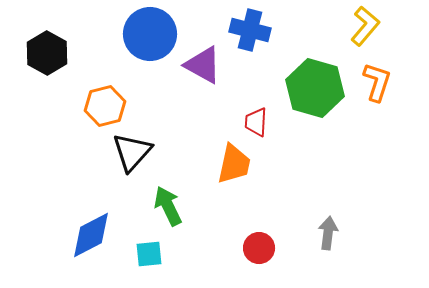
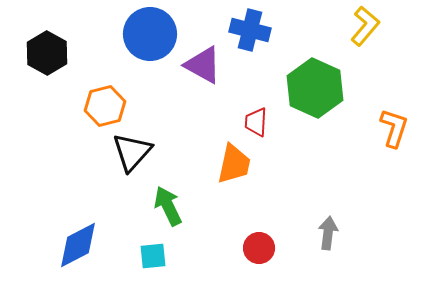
orange L-shape: moved 17 px right, 46 px down
green hexagon: rotated 8 degrees clockwise
blue diamond: moved 13 px left, 10 px down
cyan square: moved 4 px right, 2 px down
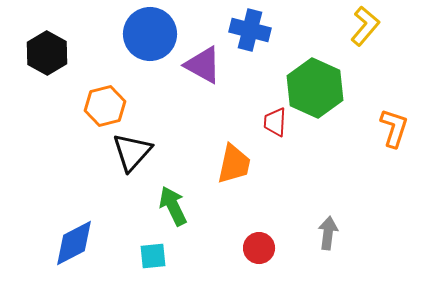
red trapezoid: moved 19 px right
green arrow: moved 5 px right
blue diamond: moved 4 px left, 2 px up
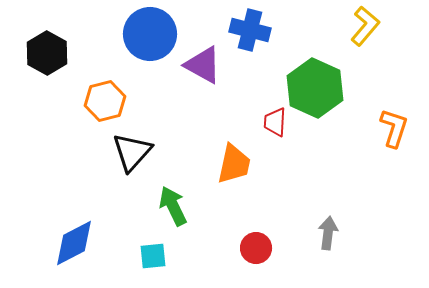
orange hexagon: moved 5 px up
red circle: moved 3 px left
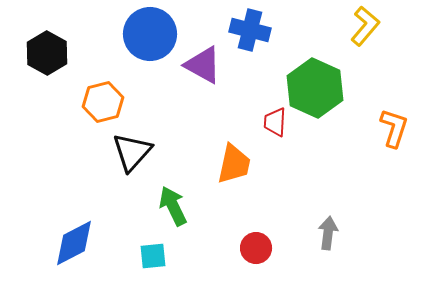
orange hexagon: moved 2 px left, 1 px down
